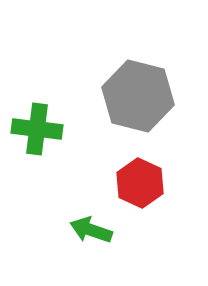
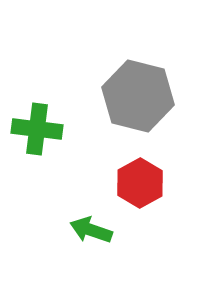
red hexagon: rotated 6 degrees clockwise
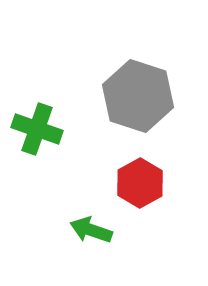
gray hexagon: rotated 4 degrees clockwise
green cross: rotated 12 degrees clockwise
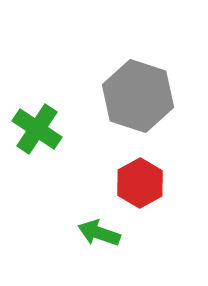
green cross: rotated 15 degrees clockwise
green arrow: moved 8 px right, 3 px down
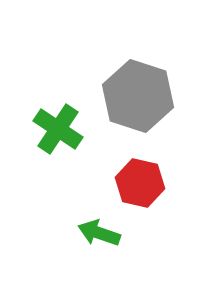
green cross: moved 21 px right
red hexagon: rotated 18 degrees counterclockwise
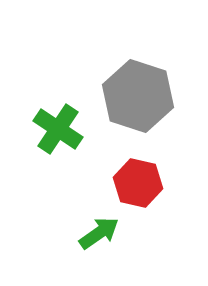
red hexagon: moved 2 px left
green arrow: rotated 126 degrees clockwise
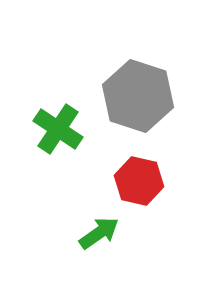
red hexagon: moved 1 px right, 2 px up
